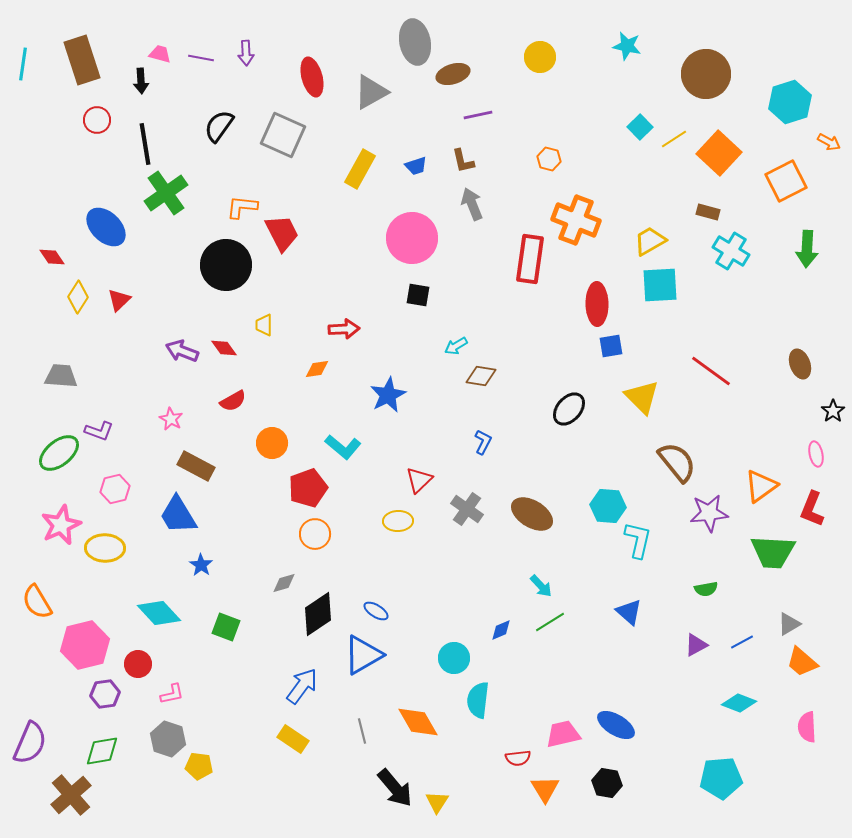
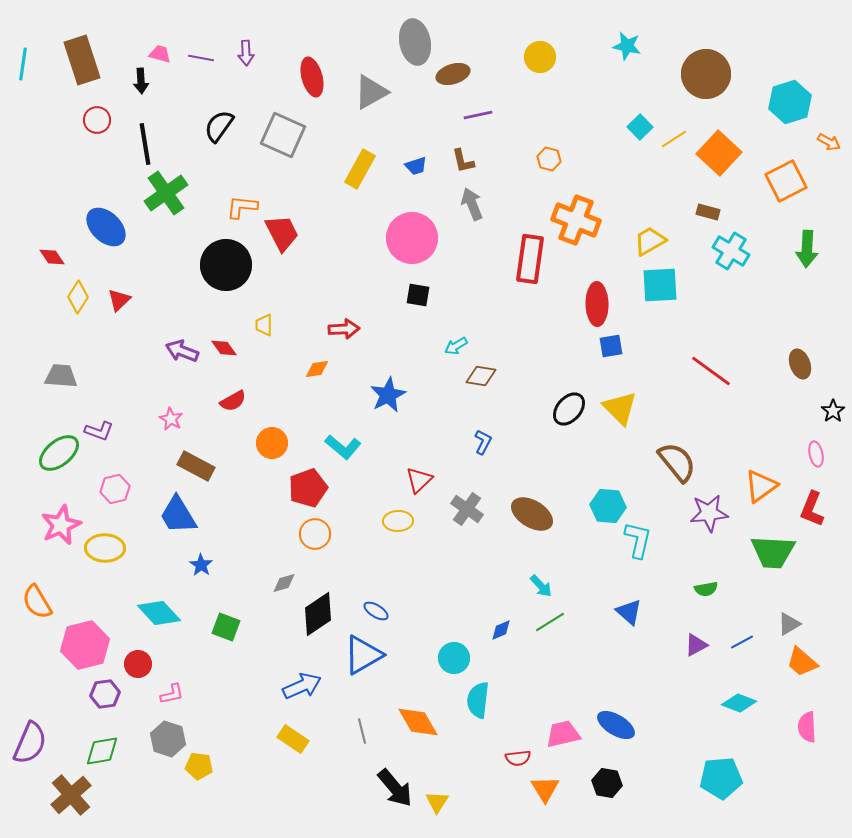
yellow triangle at (642, 397): moved 22 px left, 11 px down
blue arrow at (302, 686): rotated 30 degrees clockwise
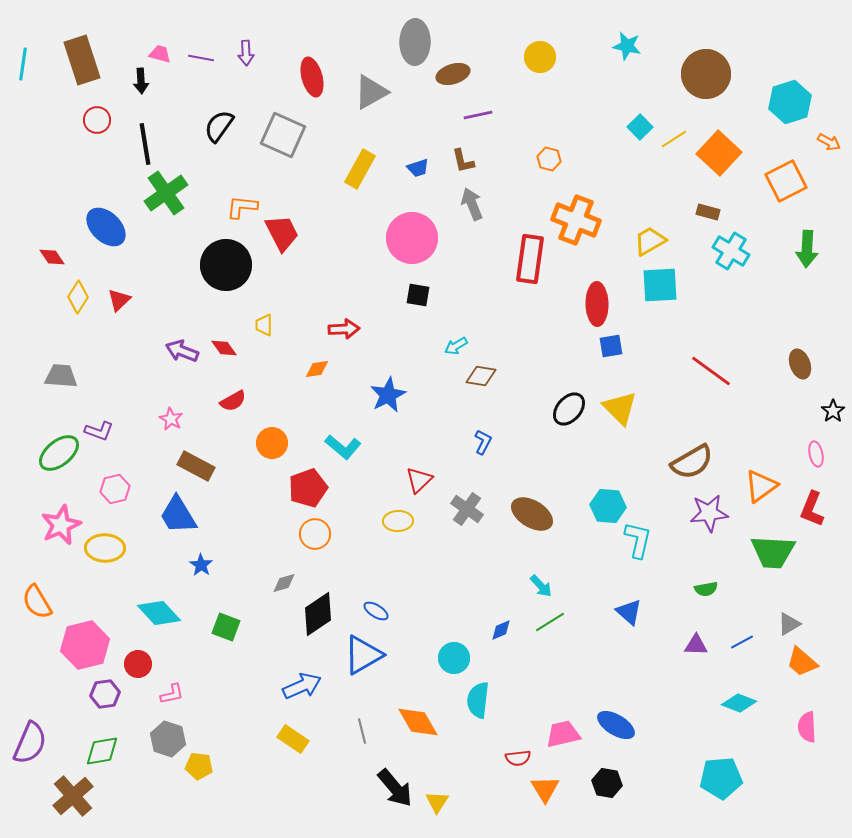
gray ellipse at (415, 42): rotated 12 degrees clockwise
blue trapezoid at (416, 166): moved 2 px right, 2 px down
brown semicircle at (677, 462): moved 15 px right; rotated 99 degrees clockwise
purple triangle at (696, 645): rotated 30 degrees clockwise
brown cross at (71, 795): moved 2 px right, 1 px down
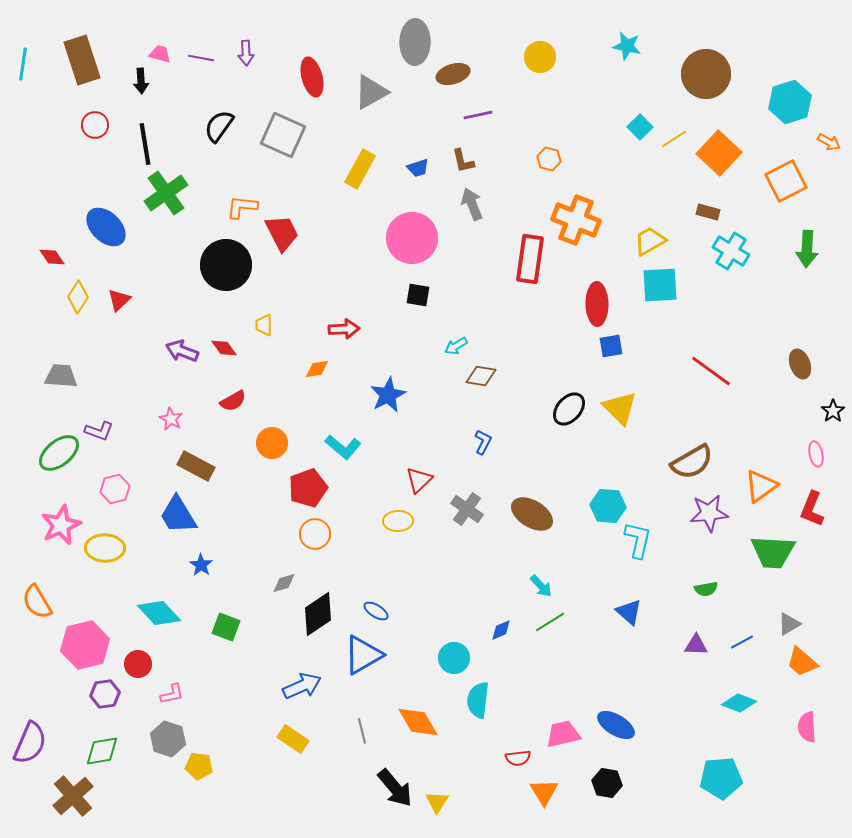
red circle at (97, 120): moved 2 px left, 5 px down
orange triangle at (545, 789): moved 1 px left, 3 px down
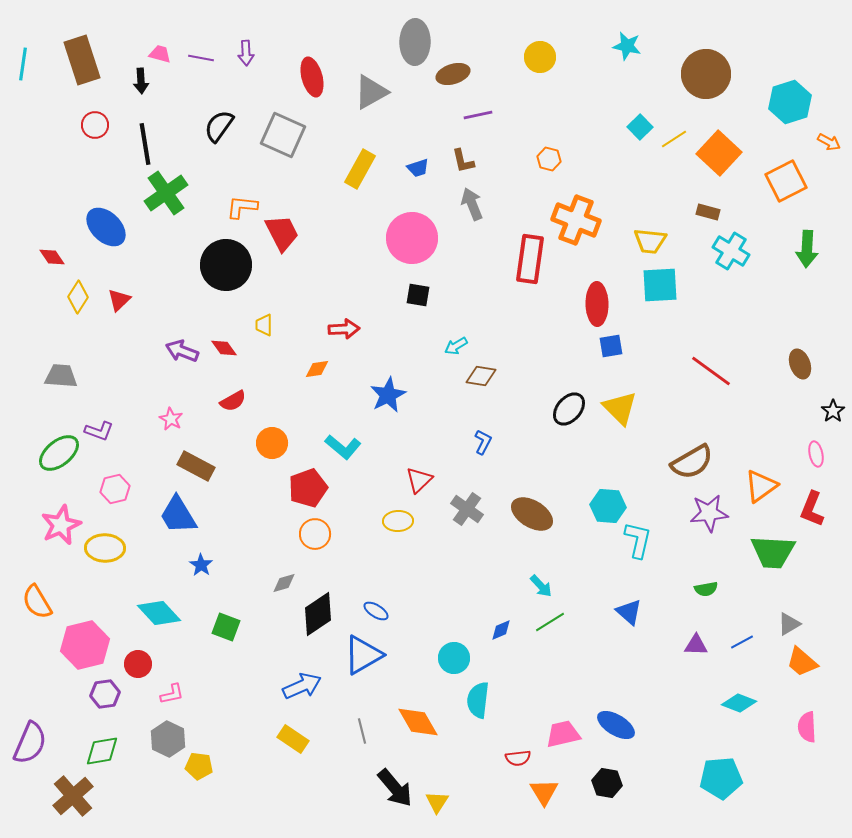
yellow trapezoid at (650, 241): rotated 144 degrees counterclockwise
gray hexagon at (168, 739): rotated 8 degrees clockwise
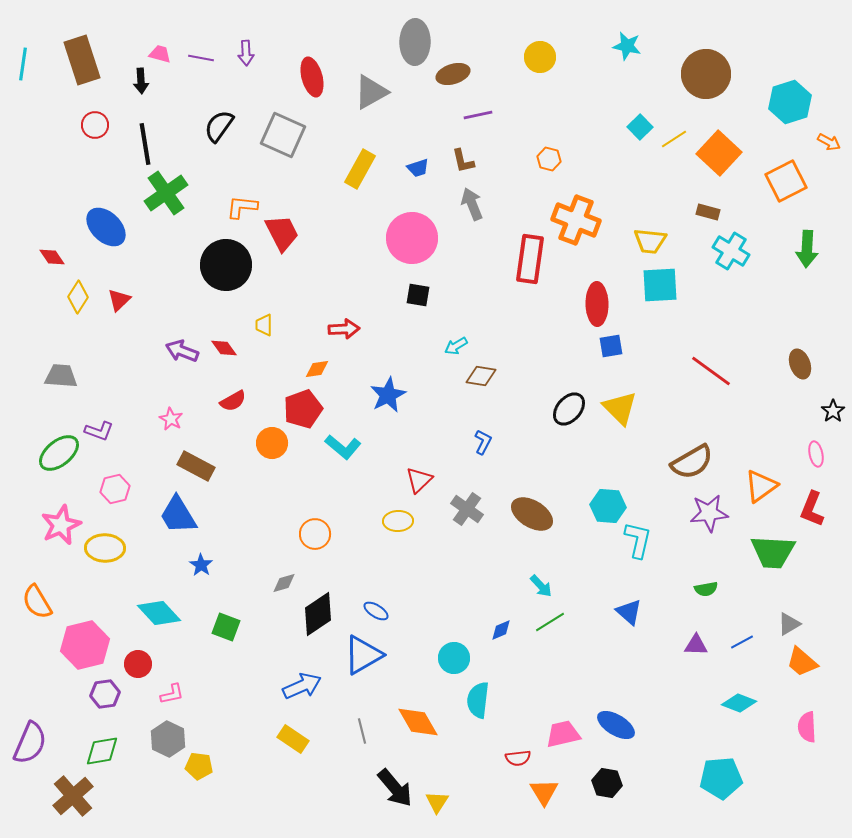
red pentagon at (308, 488): moved 5 px left, 79 px up
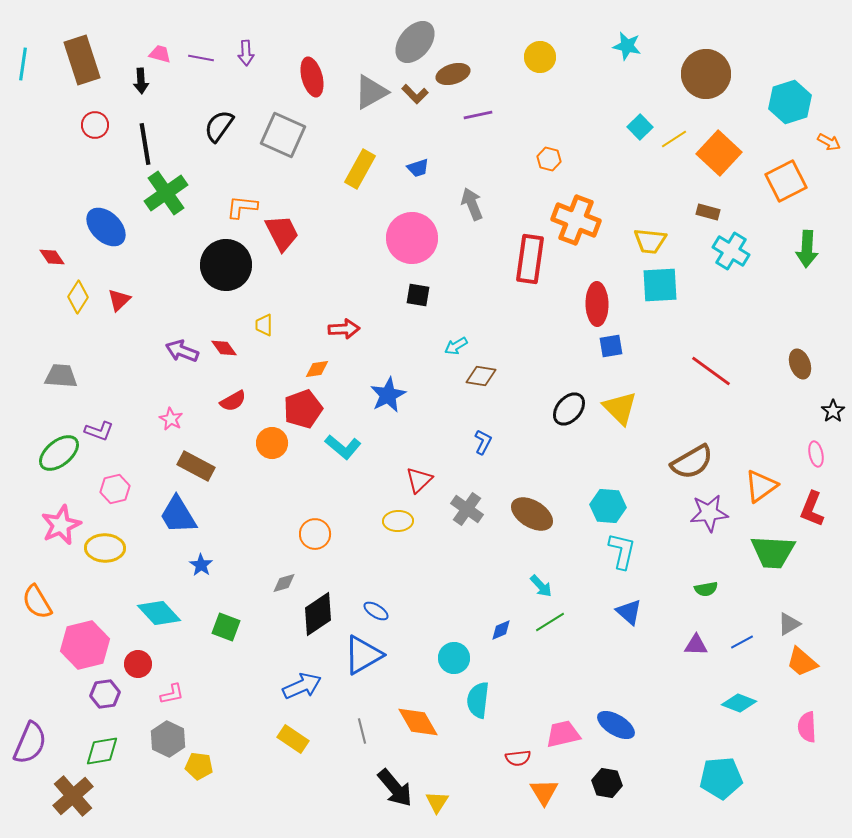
gray ellipse at (415, 42): rotated 39 degrees clockwise
brown L-shape at (463, 161): moved 48 px left, 67 px up; rotated 32 degrees counterclockwise
cyan L-shape at (638, 540): moved 16 px left, 11 px down
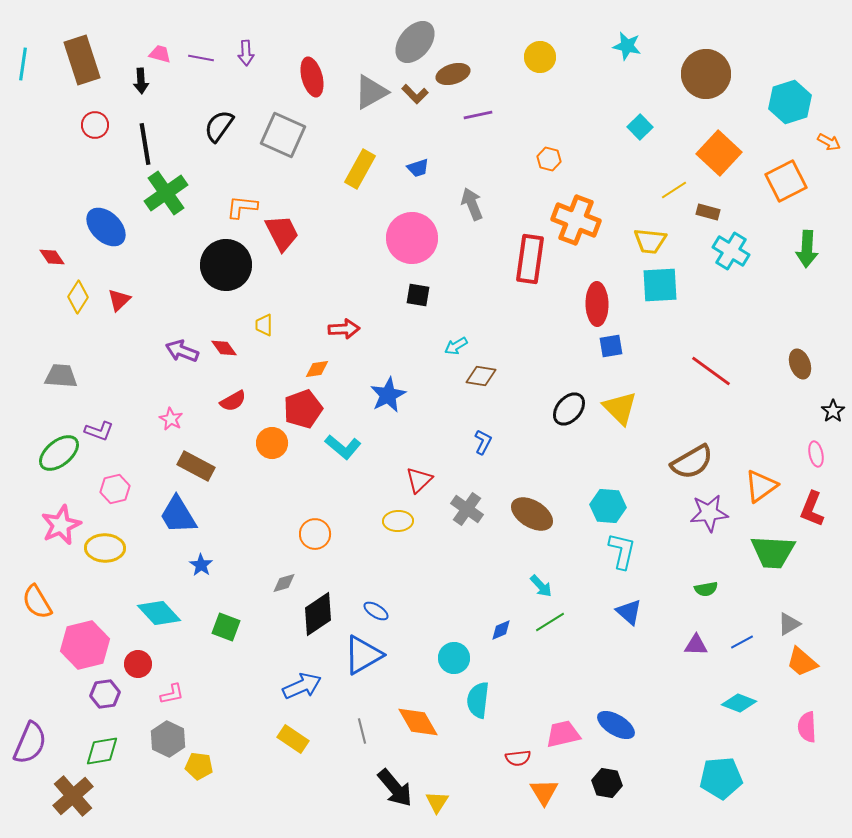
yellow line at (674, 139): moved 51 px down
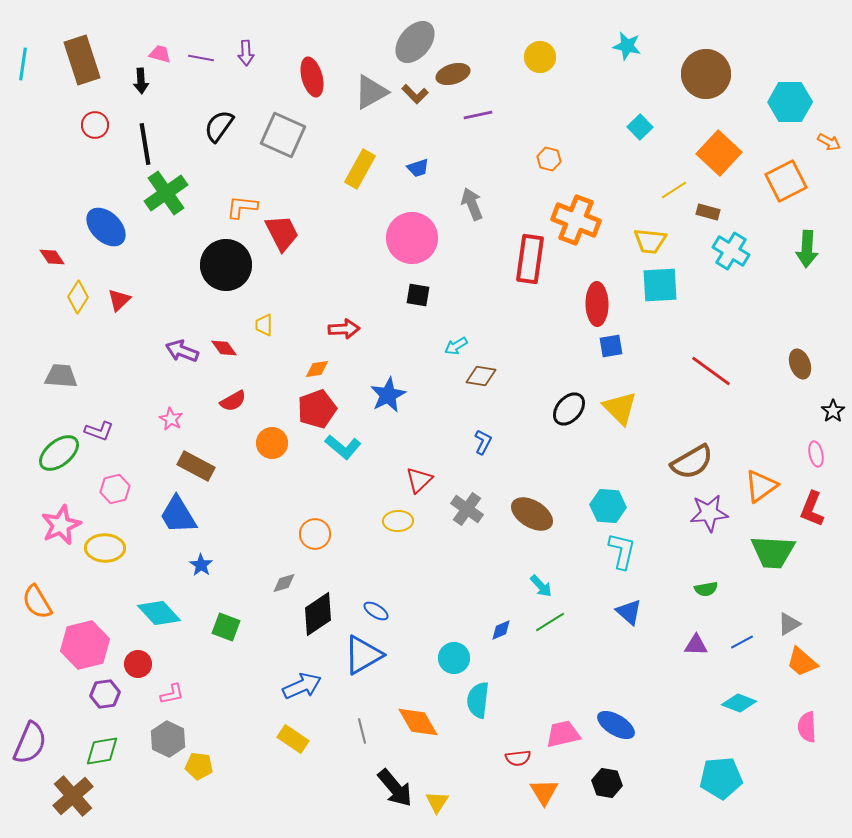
cyan hexagon at (790, 102): rotated 18 degrees clockwise
red pentagon at (303, 409): moved 14 px right
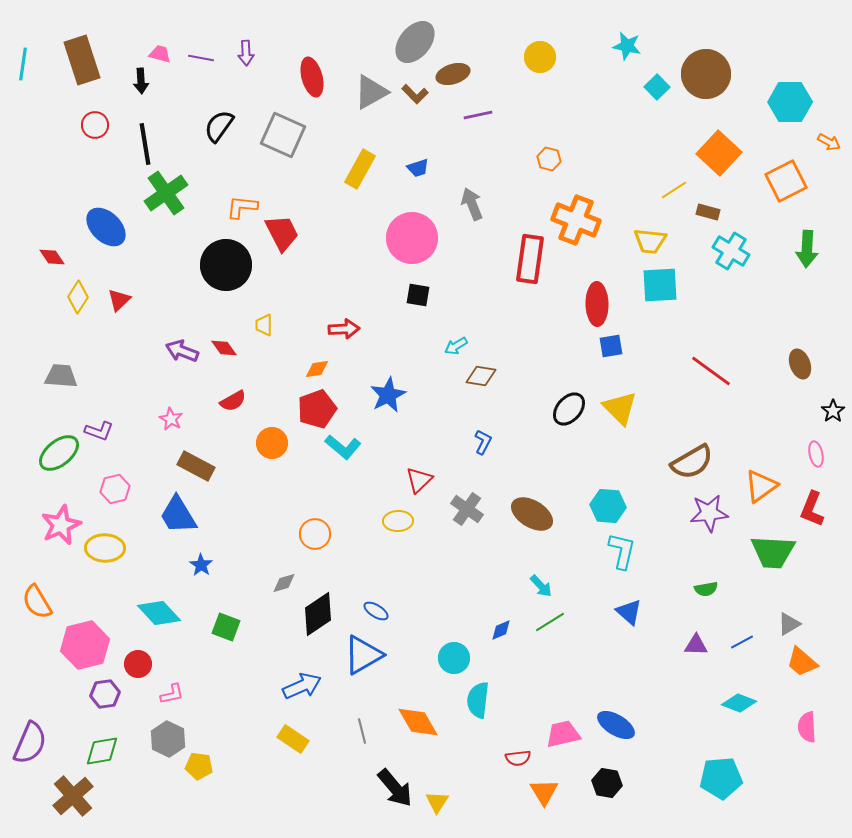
cyan square at (640, 127): moved 17 px right, 40 px up
